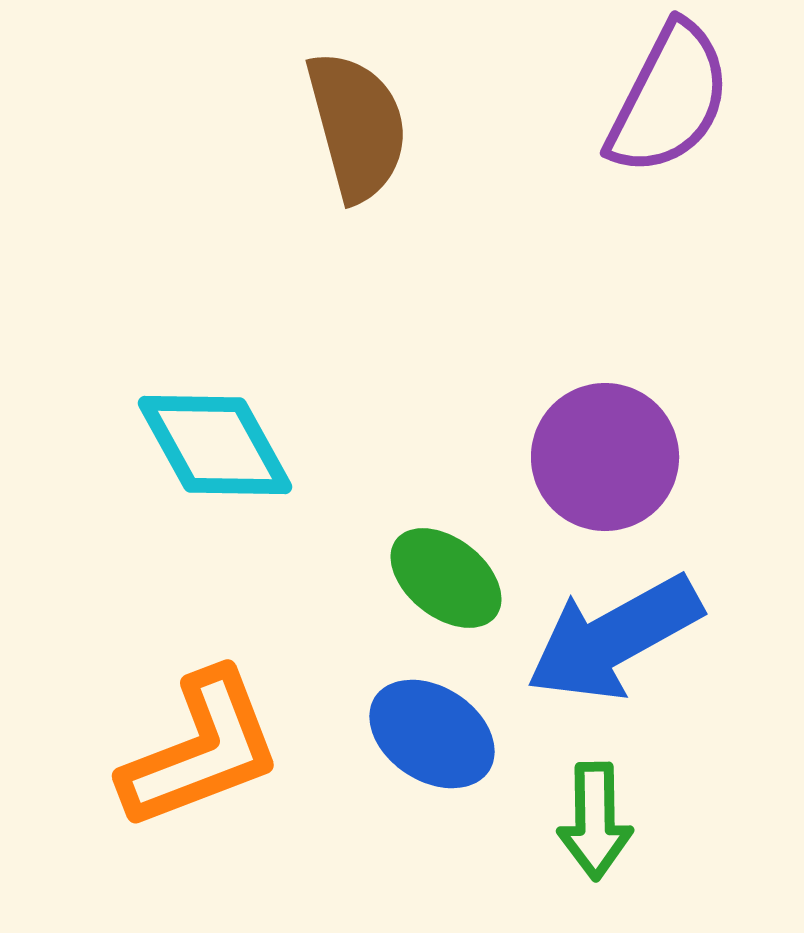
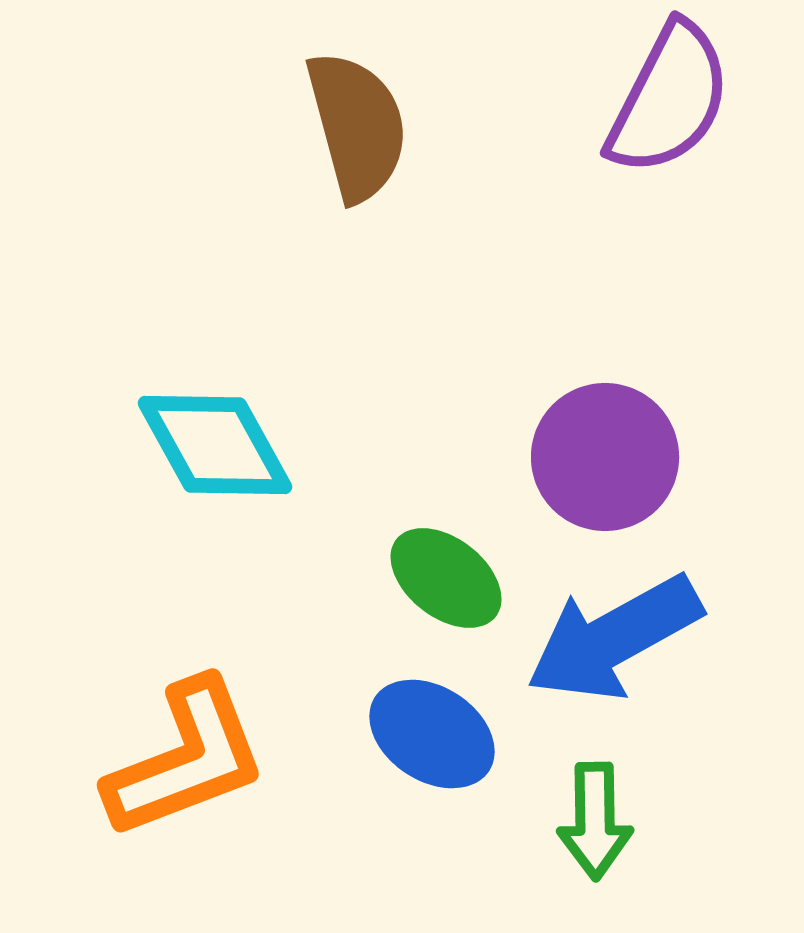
orange L-shape: moved 15 px left, 9 px down
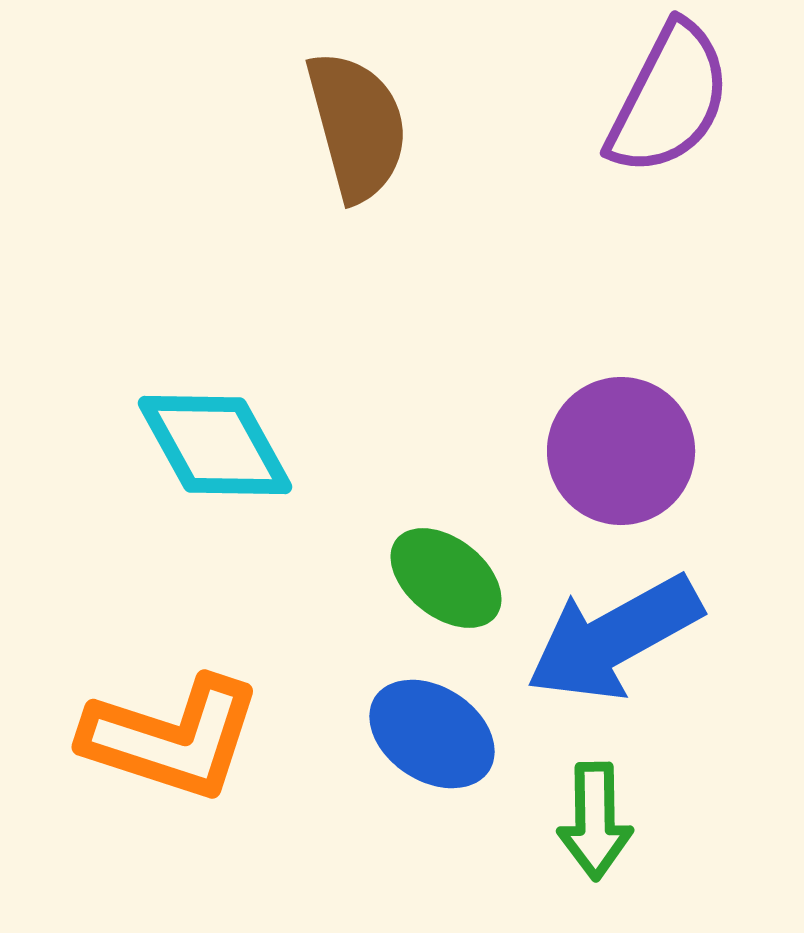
purple circle: moved 16 px right, 6 px up
orange L-shape: moved 14 px left, 21 px up; rotated 39 degrees clockwise
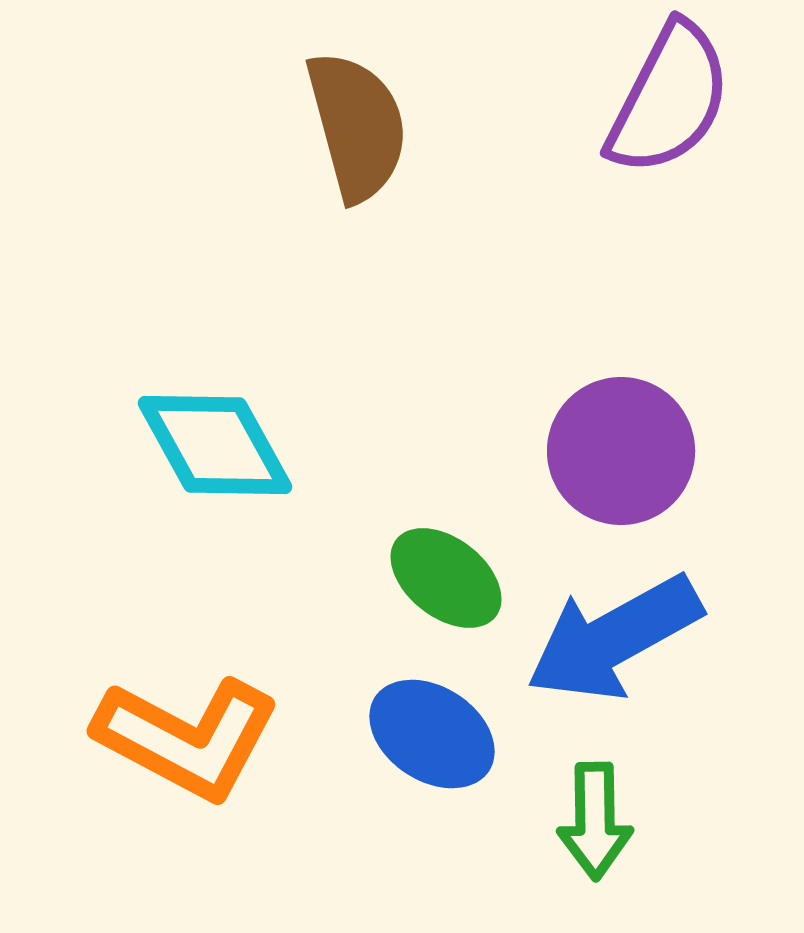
orange L-shape: moved 15 px right; rotated 10 degrees clockwise
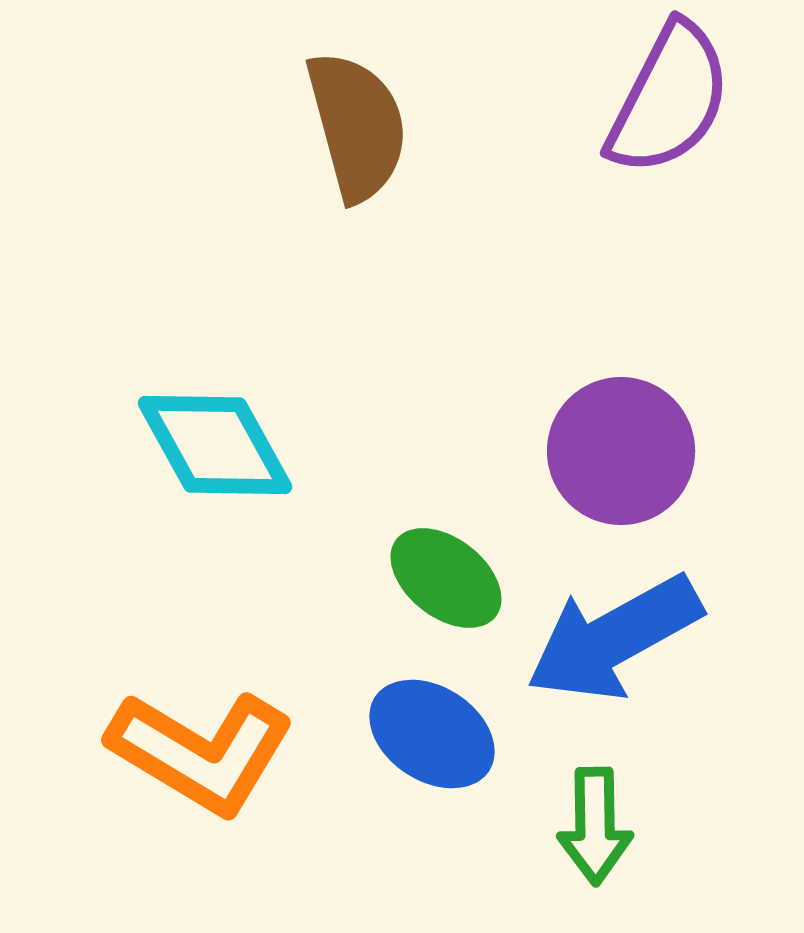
orange L-shape: moved 14 px right, 14 px down; rotated 3 degrees clockwise
green arrow: moved 5 px down
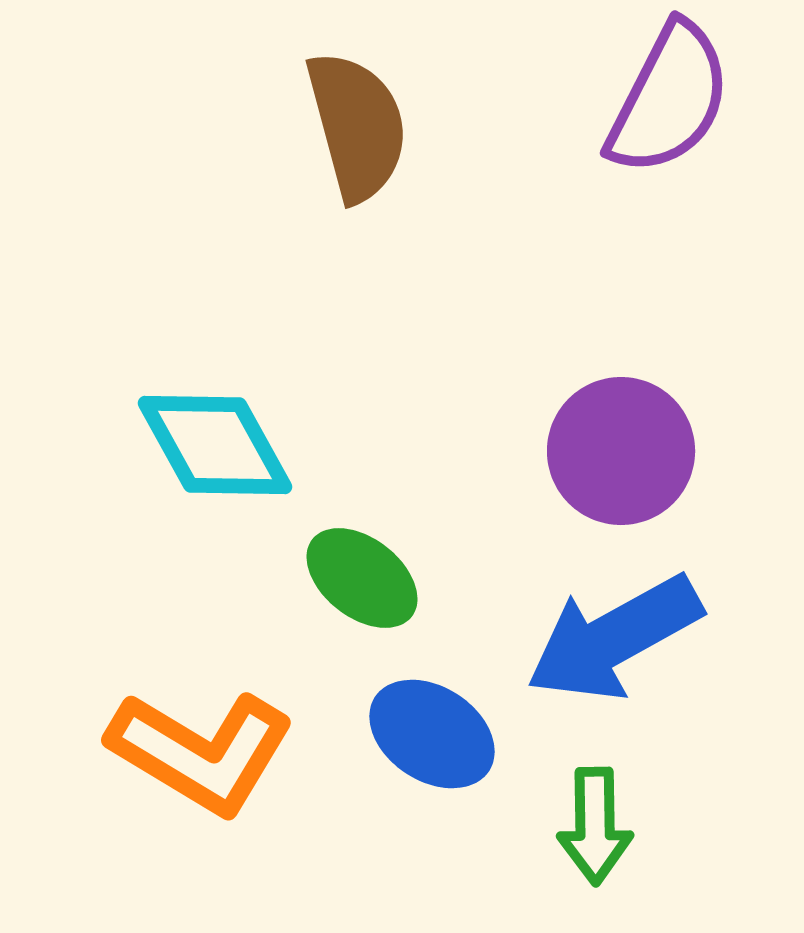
green ellipse: moved 84 px left
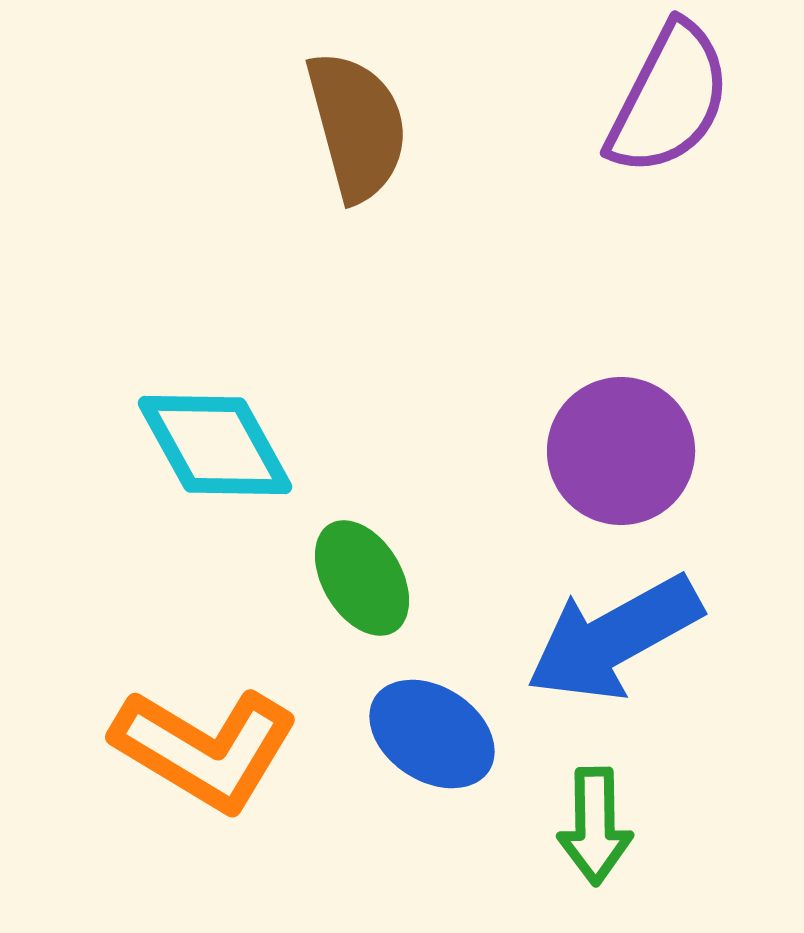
green ellipse: rotated 21 degrees clockwise
orange L-shape: moved 4 px right, 3 px up
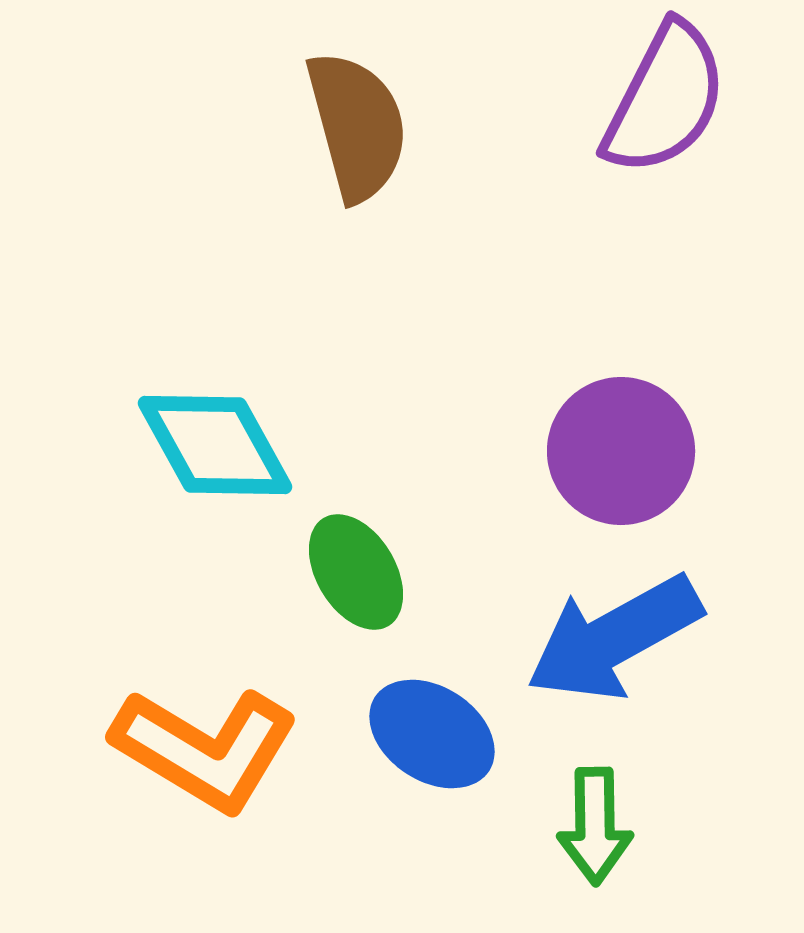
purple semicircle: moved 4 px left
green ellipse: moved 6 px left, 6 px up
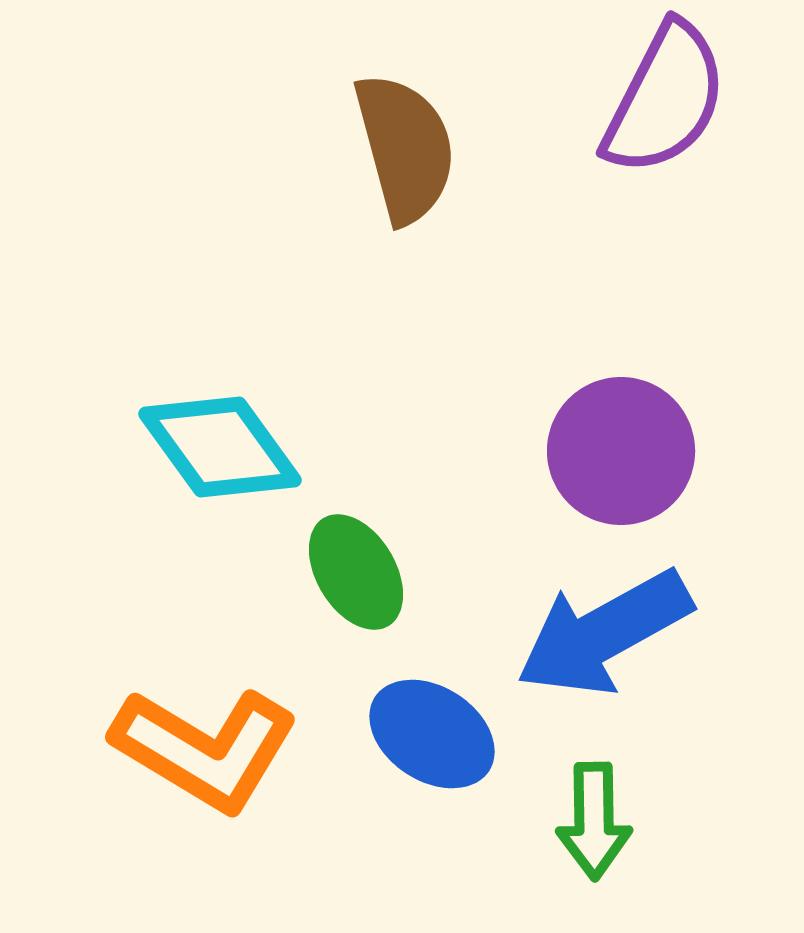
brown semicircle: moved 48 px right, 22 px down
cyan diamond: moved 5 px right, 2 px down; rotated 7 degrees counterclockwise
blue arrow: moved 10 px left, 5 px up
green arrow: moved 1 px left, 5 px up
